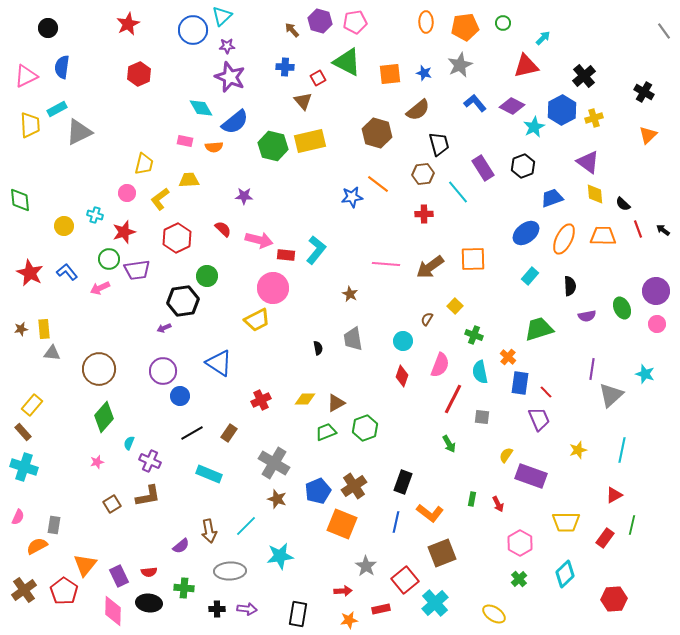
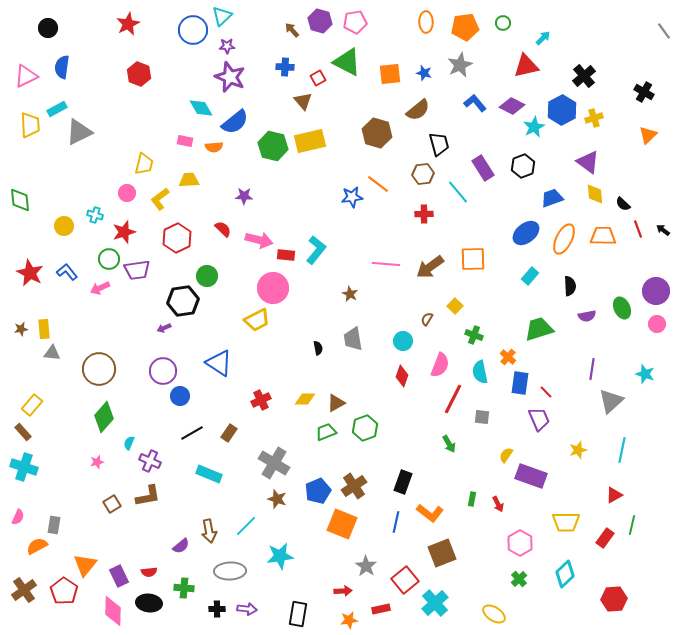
red hexagon at (139, 74): rotated 15 degrees counterclockwise
gray triangle at (611, 395): moved 6 px down
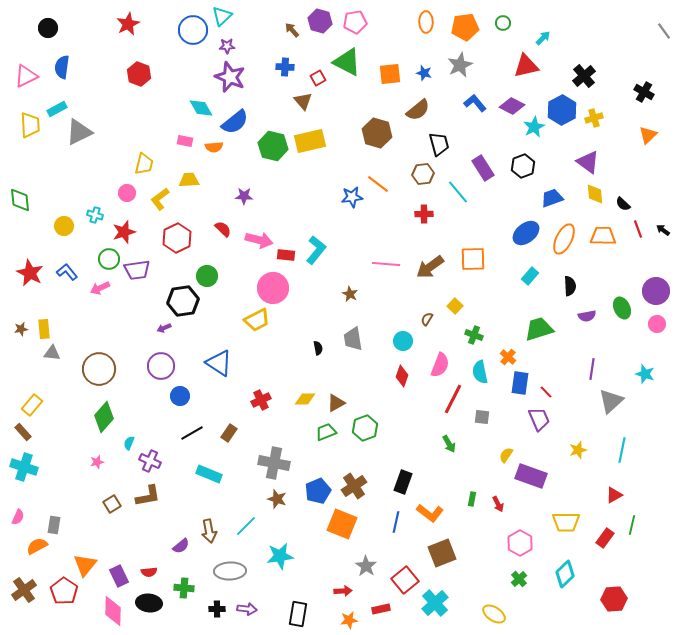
purple circle at (163, 371): moved 2 px left, 5 px up
gray cross at (274, 463): rotated 20 degrees counterclockwise
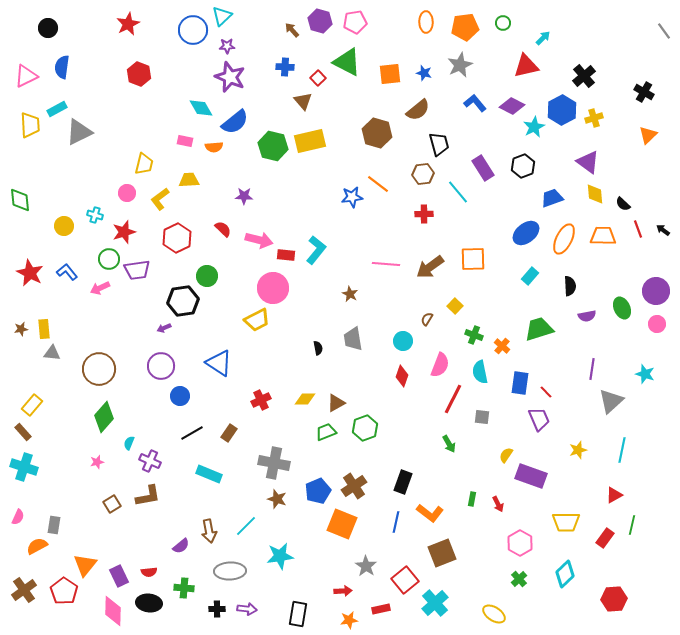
red square at (318, 78): rotated 14 degrees counterclockwise
orange cross at (508, 357): moved 6 px left, 11 px up
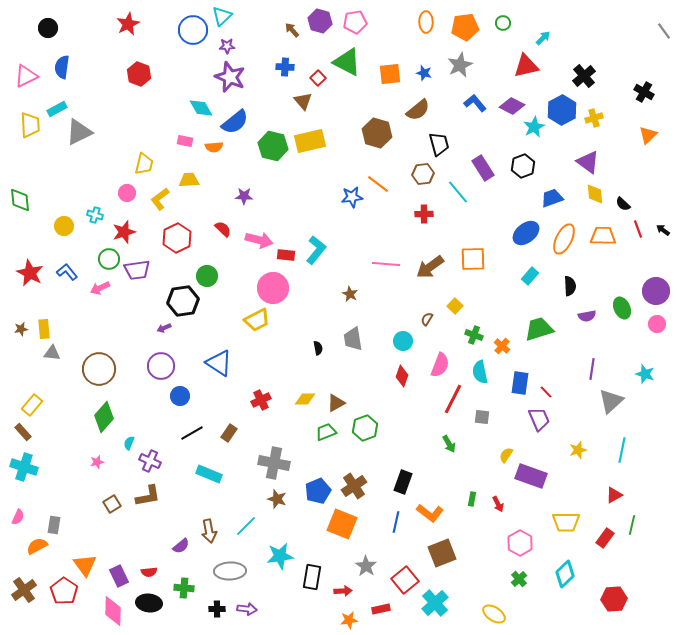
orange triangle at (85, 565): rotated 15 degrees counterclockwise
black rectangle at (298, 614): moved 14 px right, 37 px up
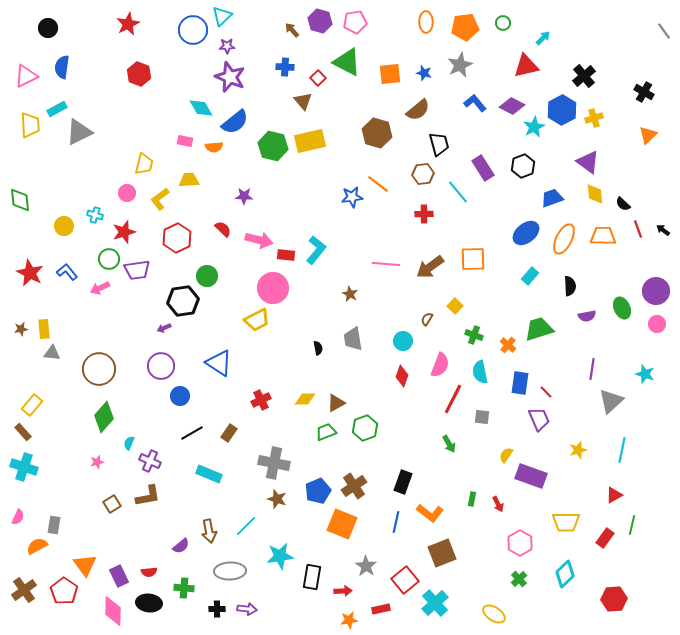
orange cross at (502, 346): moved 6 px right, 1 px up
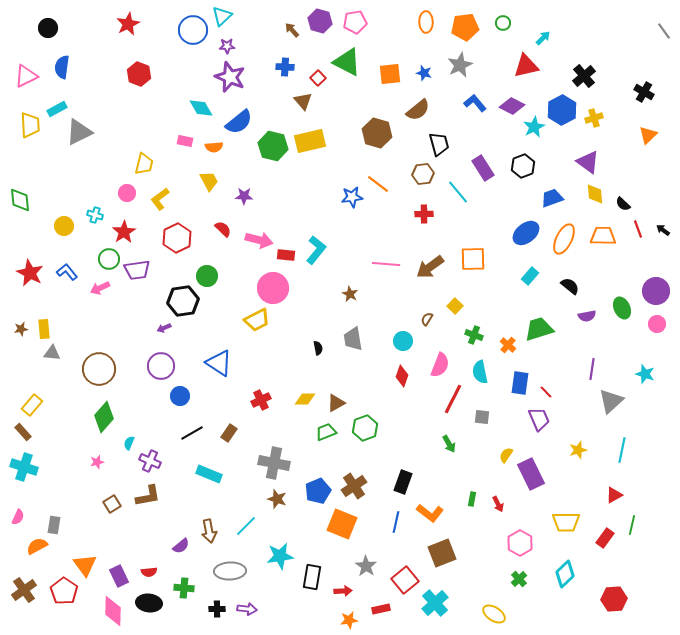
blue semicircle at (235, 122): moved 4 px right
yellow trapezoid at (189, 180): moved 20 px right, 1 px down; rotated 65 degrees clockwise
red star at (124, 232): rotated 15 degrees counterclockwise
black semicircle at (570, 286): rotated 48 degrees counterclockwise
purple rectangle at (531, 476): moved 2 px up; rotated 44 degrees clockwise
